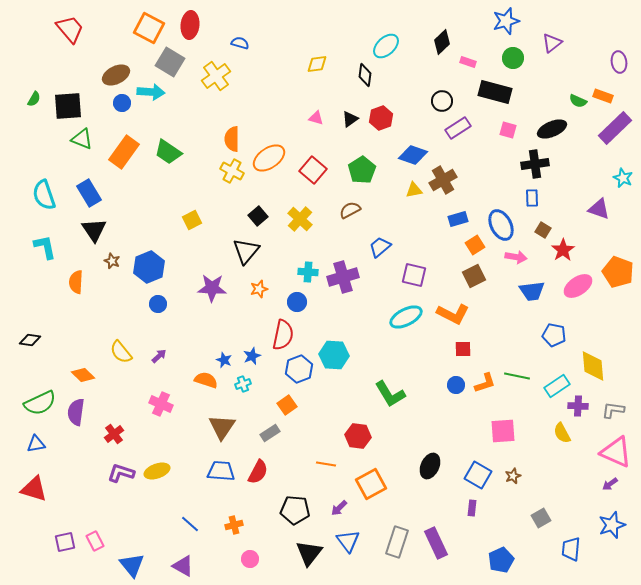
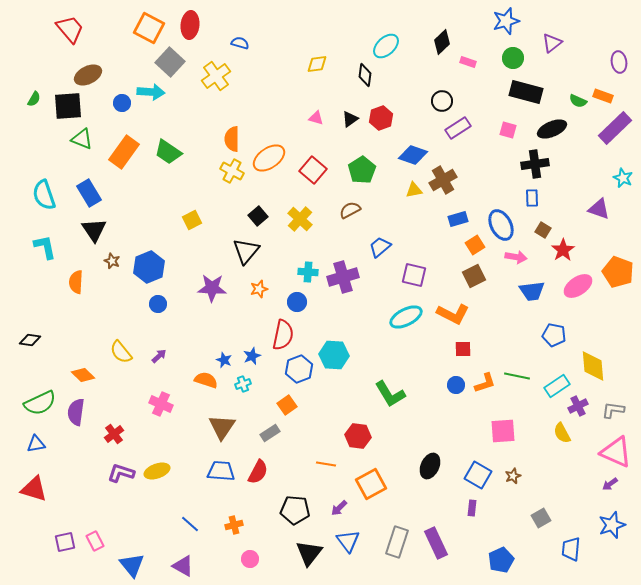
gray square at (170, 62): rotated 12 degrees clockwise
brown ellipse at (116, 75): moved 28 px left
black rectangle at (495, 92): moved 31 px right
purple cross at (578, 406): rotated 30 degrees counterclockwise
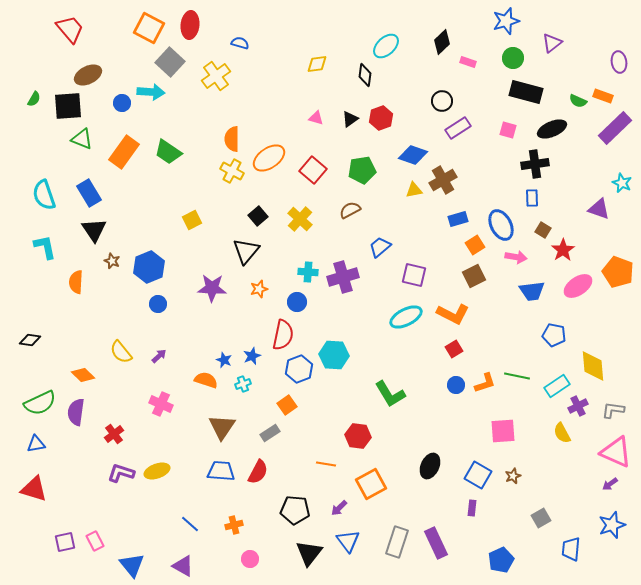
green pentagon at (362, 170): rotated 24 degrees clockwise
cyan star at (623, 178): moved 1 px left, 5 px down
red square at (463, 349): moved 9 px left; rotated 30 degrees counterclockwise
